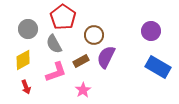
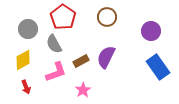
brown circle: moved 13 px right, 18 px up
blue rectangle: rotated 25 degrees clockwise
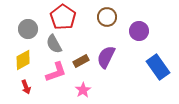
purple circle: moved 12 px left
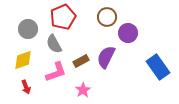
red pentagon: rotated 15 degrees clockwise
purple circle: moved 11 px left, 2 px down
yellow diamond: rotated 10 degrees clockwise
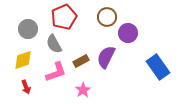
red pentagon: moved 1 px right
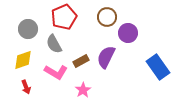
pink L-shape: rotated 50 degrees clockwise
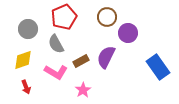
gray semicircle: moved 2 px right
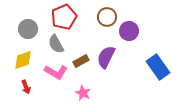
purple circle: moved 1 px right, 2 px up
pink star: moved 3 px down; rotated 14 degrees counterclockwise
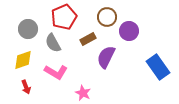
gray semicircle: moved 3 px left, 1 px up
brown rectangle: moved 7 px right, 22 px up
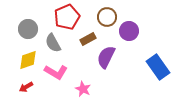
red pentagon: moved 3 px right
yellow diamond: moved 5 px right
red arrow: rotated 80 degrees clockwise
pink star: moved 4 px up
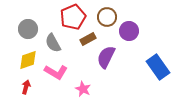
red pentagon: moved 6 px right
red arrow: rotated 136 degrees clockwise
